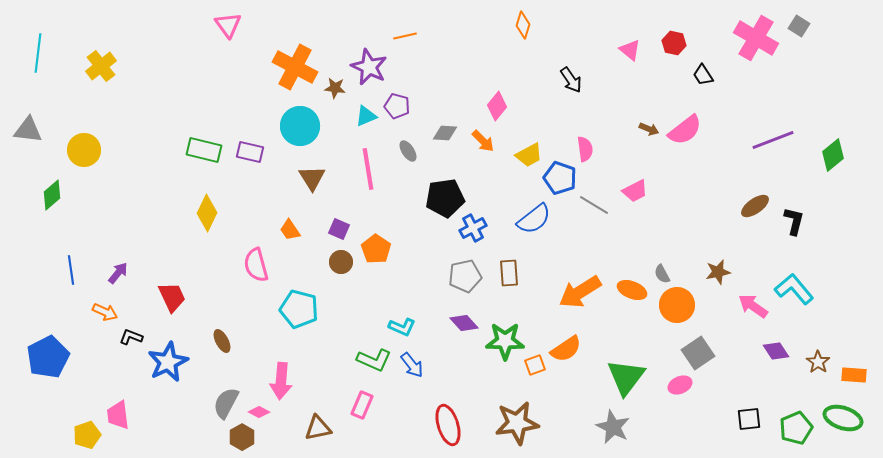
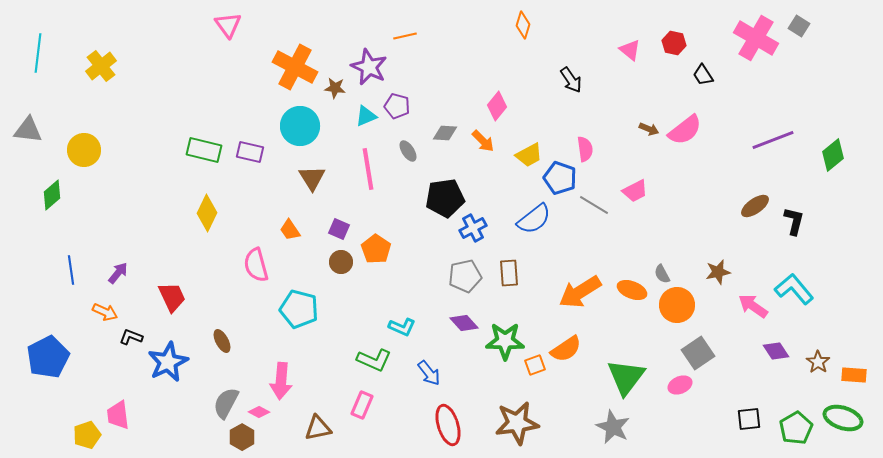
blue arrow at (412, 365): moved 17 px right, 8 px down
green pentagon at (796, 428): rotated 8 degrees counterclockwise
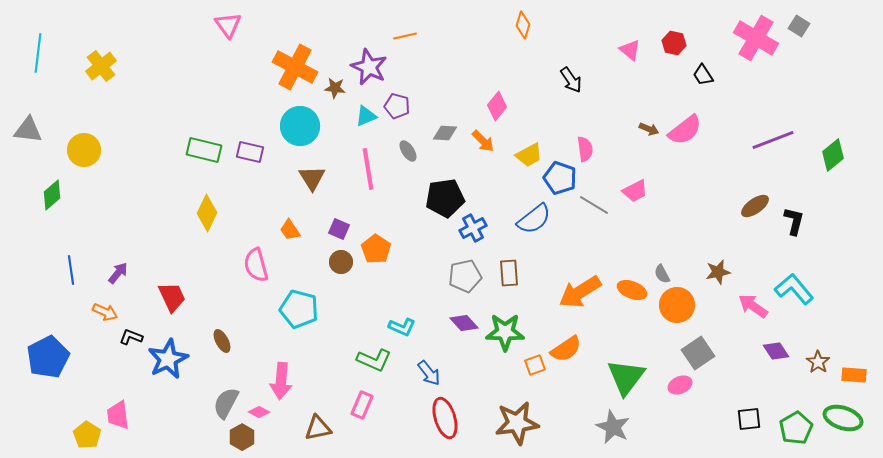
green star at (505, 341): moved 9 px up
blue star at (168, 362): moved 3 px up
red ellipse at (448, 425): moved 3 px left, 7 px up
yellow pentagon at (87, 435): rotated 20 degrees counterclockwise
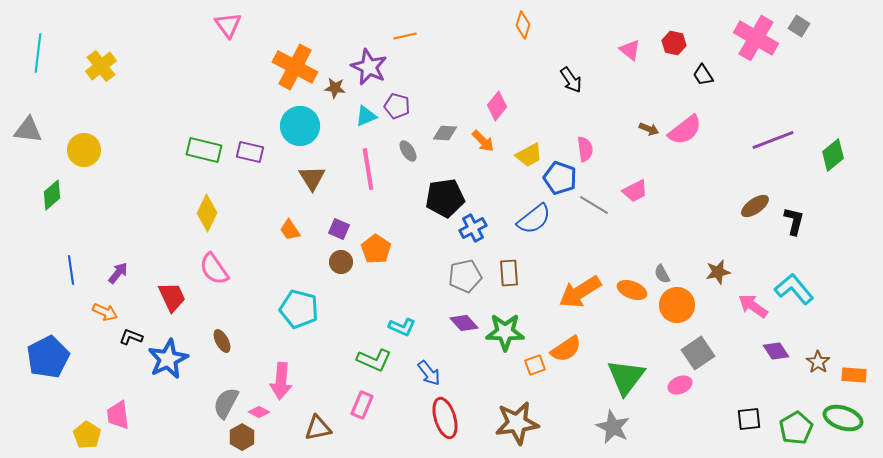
pink semicircle at (256, 265): moved 42 px left, 4 px down; rotated 20 degrees counterclockwise
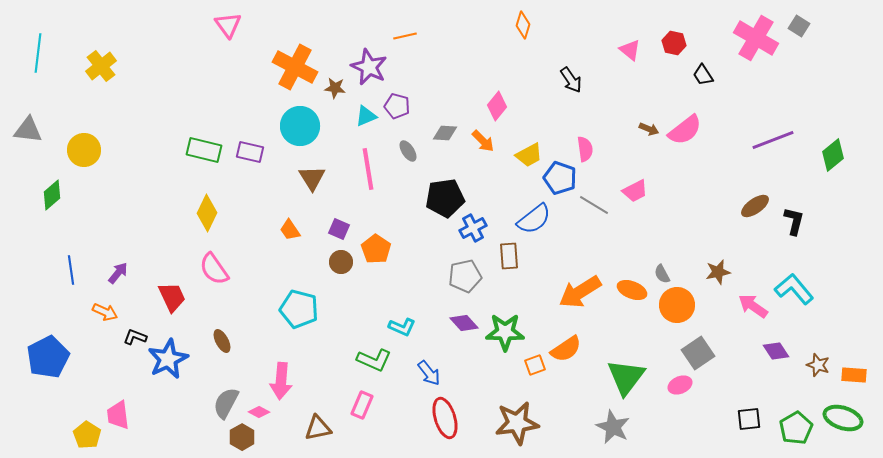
brown rectangle at (509, 273): moved 17 px up
black L-shape at (131, 337): moved 4 px right
brown star at (818, 362): moved 3 px down; rotated 15 degrees counterclockwise
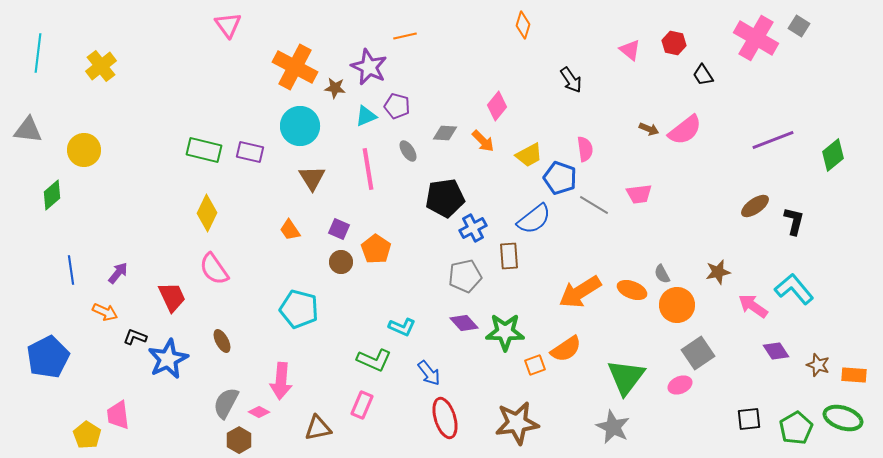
pink trapezoid at (635, 191): moved 4 px right, 3 px down; rotated 20 degrees clockwise
brown hexagon at (242, 437): moved 3 px left, 3 px down
